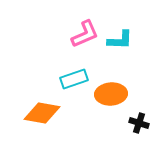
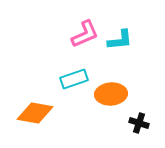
cyan L-shape: rotated 8 degrees counterclockwise
orange diamond: moved 7 px left
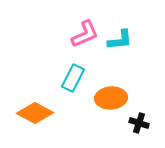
cyan rectangle: moved 1 px left, 1 px up; rotated 44 degrees counterclockwise
orange ellipse: moved 4 px down
orange diamond: rotated 18 degrees clockwise
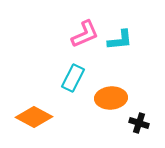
orange diamond: moved 1 px left, 4 px down
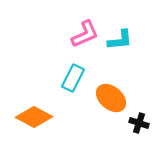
orange ellipse: rotated 44 degrees clockwise
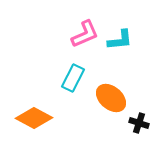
orange diamond: moved 1 px down
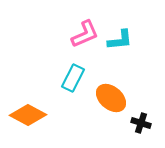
orange diamond: moved 6 px left, 3 px up
black cross: moved 2 px right
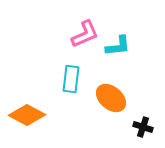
cyan L-shape: moved 2 px left, 6 px down
cyan rectangle: moved 2 px left, 1 px down; rotated 20 degrees counterclockwise
orange diamond: moved 1 px left
black cross: moved 2 px right, 4 px down
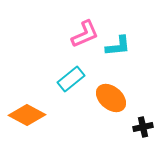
cyan rectangle: rotated 44 degrees clockwise
black cross: rotated 30 degrees counterclockwise
